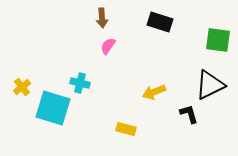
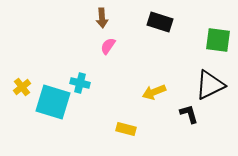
cyan square: moved 6 px up
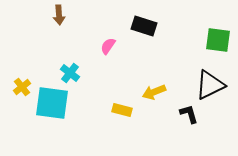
brown arrow: moved 43 px left, 3 px up
black rectangle: moved 16 px left, 4 px down
cyan cross: moved 10 px left, 10 px up; rotated 24 degrees clockwise
cyan square: moved 1 px left, 1 px down; rotated 9 degrees counterclockwise
yellow rectangle: moved 4 px left, 19 px up
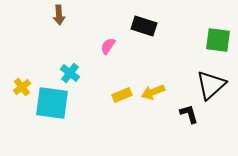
black triangle: moved 1 px right; rotated 16 degrees counterclockwise
yellow arrow: moved 1 px left
yellow rectangle: moved 15 px up; rotated 36 degrees counterclockwise
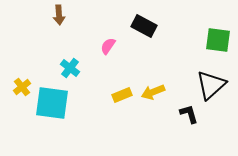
black rectangle: rotated 10 degrees clockwise
cyan cross: moved 5 px up
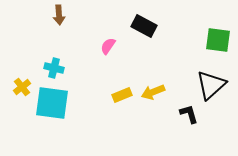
cyan cross: moved 16 px left; rotated 24 degrees counterclockwise
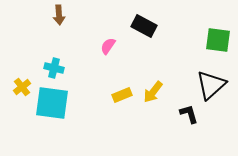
yellow arrow: rotated 30 degrees counterclockwise
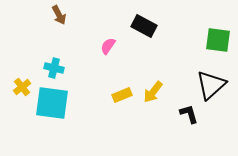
brown arrow: rotated 24 degrees counterclockwise
